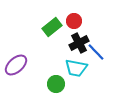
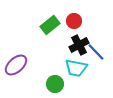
green rectangle: moved 2 px left, 2 px up
black cross: moved 2 px down
green circle: moved 1 px left
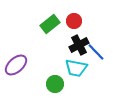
green rectangle: moved 1 px up
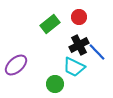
red circle: moved 5 px right, 4 px up
blue line: moved 1 px right
cyan trapezoid: moved 2 px left, 1 px up; rotated 15 degrees clockwise
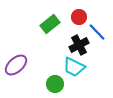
blue line: moved 20 px up
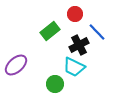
red circle: moved 4 px left, 3 px up
green rectangle: moved 7 px down
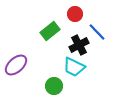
green circle: moved 1 px left, 2 px down
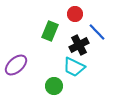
green rectangle: rotated 30 degrees counterclockwise
